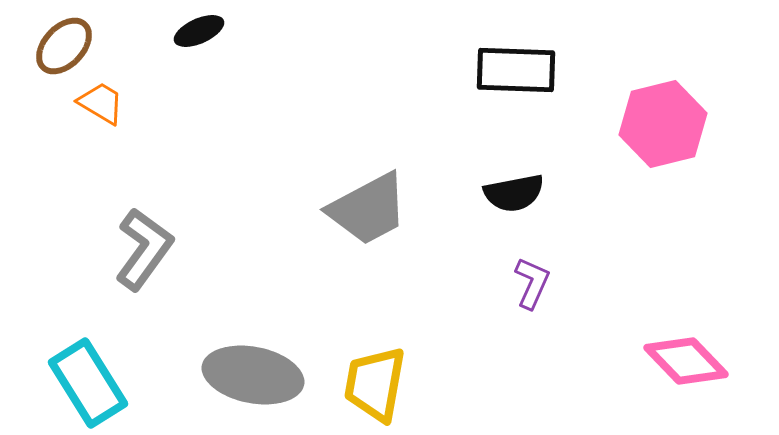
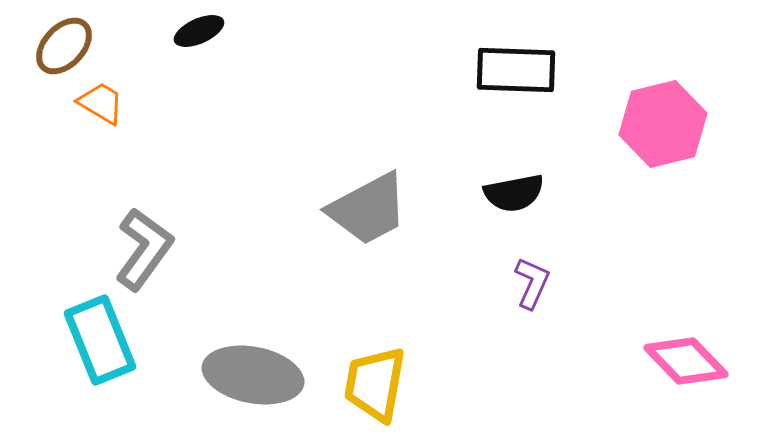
cyan rectangle: moved 12 px right, 43 px up; rotated 10 degrees clockwise
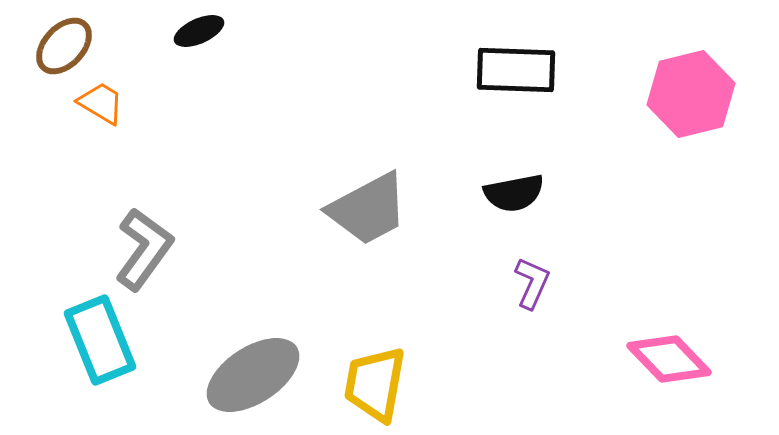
pink hexagon: moved 28 px right, 30 px up
pink diamond: moved 17 px left, 2 px up
gray ellipse: rotated 44 degrees counterclockwise
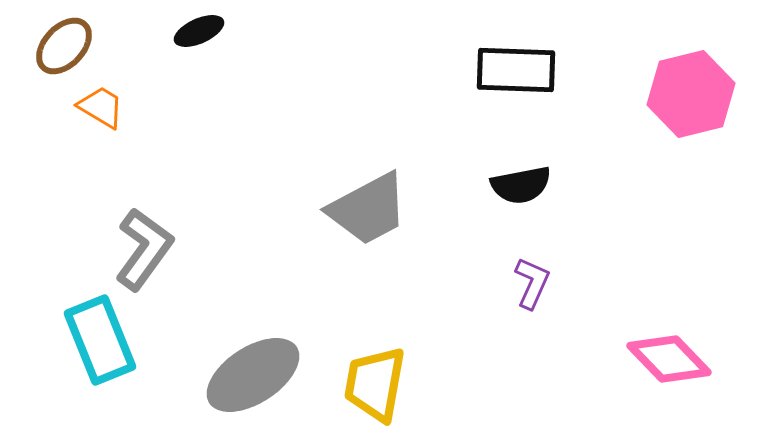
orange trapezoid: moved 4 px down
black semicircle: moved 7 px right, 8 px up
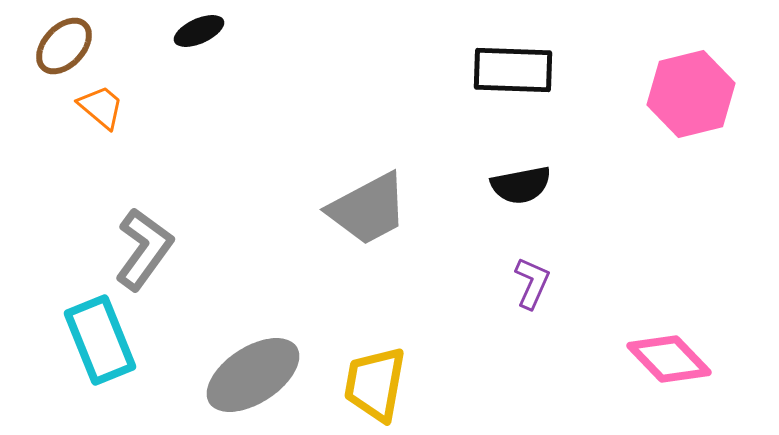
black rectangle: moved 3 px left
orange trapezoid: rotated 9 degrees clockwise
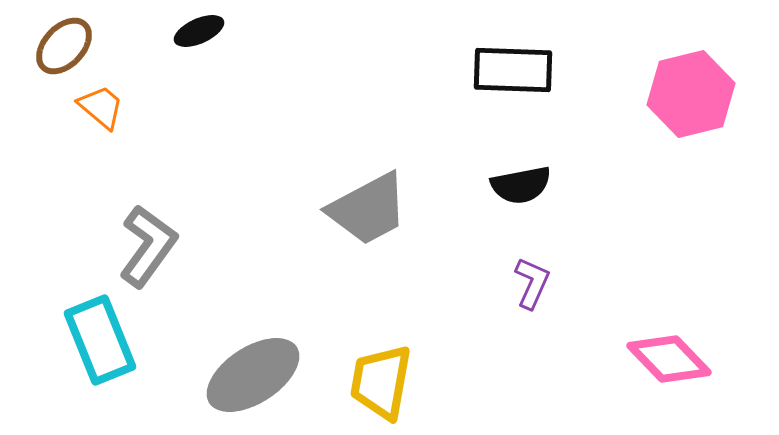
gray L-shape: moved 4 px right, 3 px up
yellow trapezoid: moved 6 px right, 2 px up
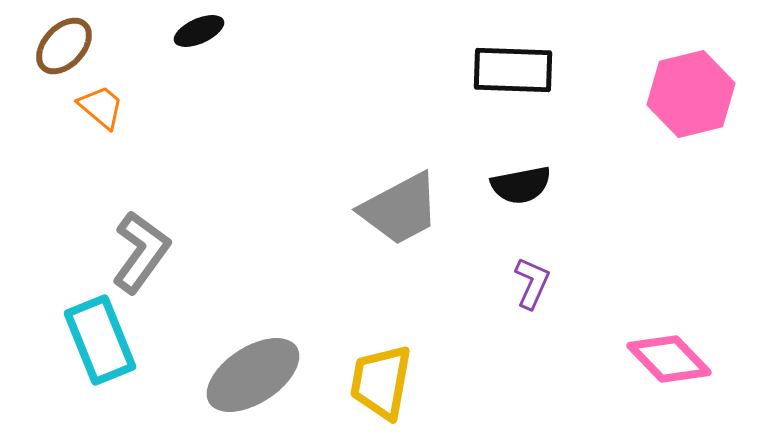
gray trapezoid: moved 32 px right
gray L-shape: moved 7 px left, 6 px down
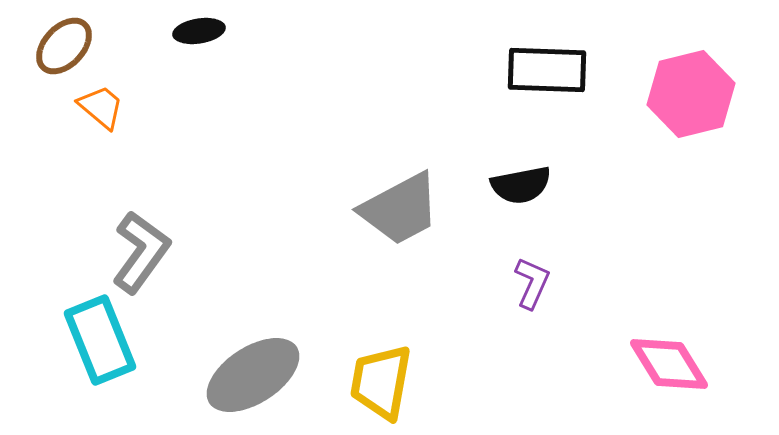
black ellipse: rotated 15 degrees clockwise
black rectangle: moved 34 px right
pink diamond: moved 5 px down; rotated 12 degrees clockwise
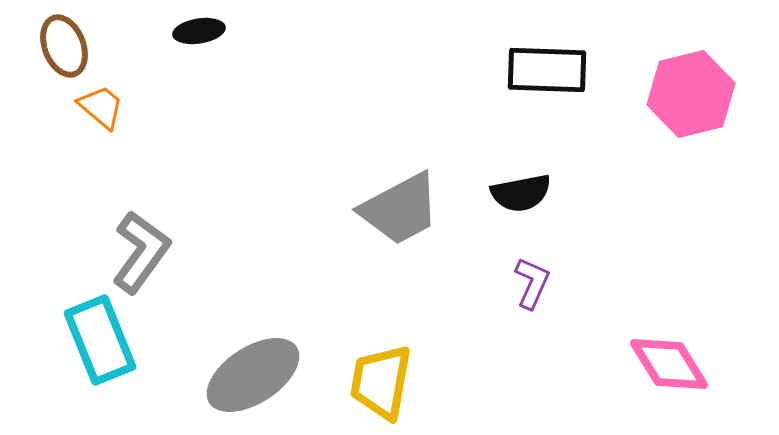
brown ellipse: rotated 64 degrees counterclockwise
black semicircle: moved 8 px down
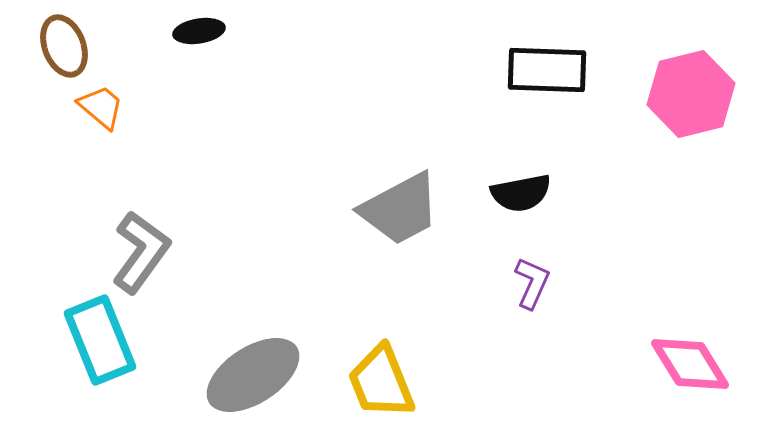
pink diamond: moved 21 px right
yellow trapezoid: rotated 32 degrees counterclockwise
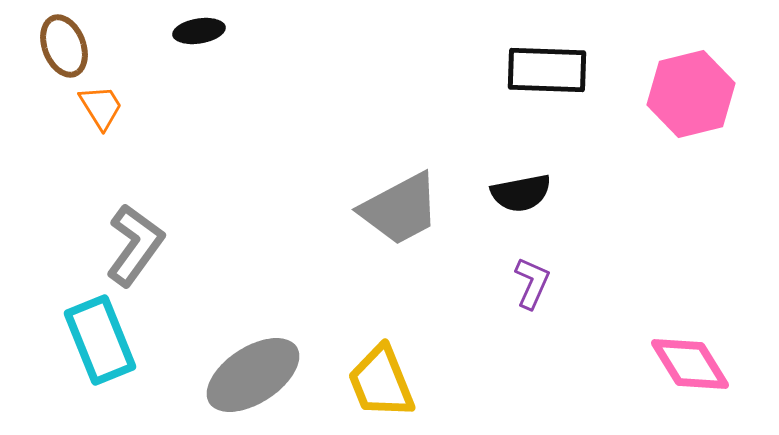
orange trapezoid: rotated 18 degrees clockwise
gray L-shape: moved 6 px left, 7 px up
